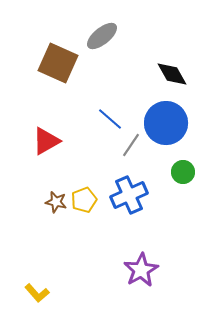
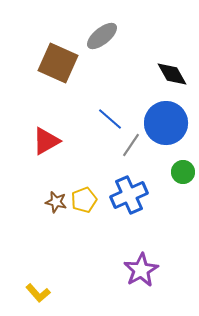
yellow L-shape: moved 1 px right
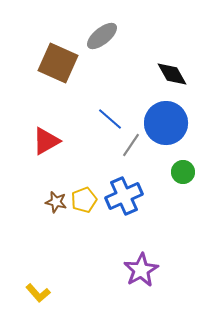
blue cross: moved 5 px left, 1 px down
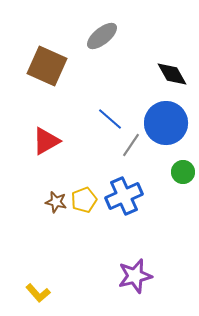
brown square: moved 11 px left, 3 px down
purple star: moved 6 px left, 6 px down; rotated 16 degrees clockwise
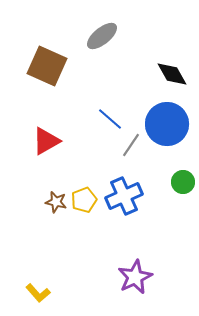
blue circle: moved 1 px right, 1 px down
green circle: moved 10 px down
purple star: moved 1 px down; rotated 12 degrees counterclockwise
